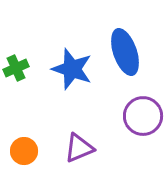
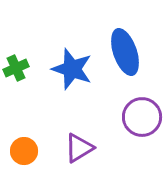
purple circle: moved 1 px left, 1 px down
purple triangle: rotated 8 degrees counterclockwise
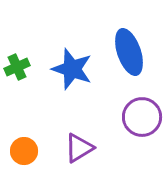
blue ellipse: moved 4 px right
green cross: moved 1 px right, 1 px up
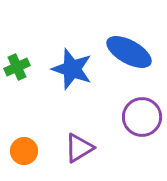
blue ellipse: rotated 42 degrees counterclockwise
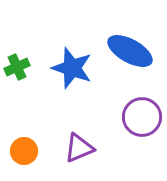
blue ellipse: moved 1 px right, 1 px up
blue star: moved 1 px up
purple triangle: rotated 8 degrees clockwise
